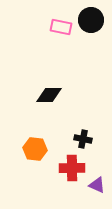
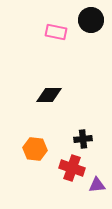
pink rectangle: moved 5 px left, 5 px down
black cross: rotated 18 degrees counterclockwise
red cross: rotated 20 degrees clockwise
purple triangle: rotated 30 degrees counterclockwise
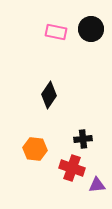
black circle: moved 9 px down
black diamond: rotated 56 degrees counterclockwise
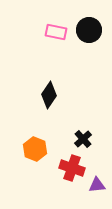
black circle: moved 2 px left, 1 px down
black cross: rotated 36 degrees counterclockwise
orange hexagon: rotated 15 degrees clockwise
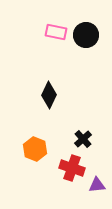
black circle: moved 3 px left, 5 px down
black diamond: rotated 8 degrees counterclockwise
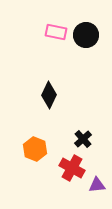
red cross: rotated 10 degrees clockwise
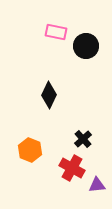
black circle: moved 11 px down
orange hexagon: moved 5 px left, 1 px down
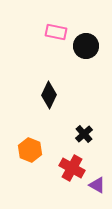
black cross: moved 1 px right, 5 px up
purple triangle: rotated 36 degrees clockwise
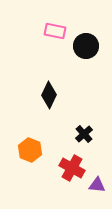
pink rectangle: moved 1 px left, 1 px up
purple triangle: rotated 24 degrees counterclockwise
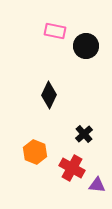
orange hexagon: moved 5 px right, 2 px down
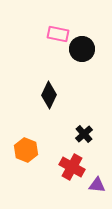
pink rectangle: moved 3 px right, 3 px down
black circle: moved 4 px left, 3 px down
orange hexagon: moved 9 px left, 2 px up
red cross: moved 1 px up
